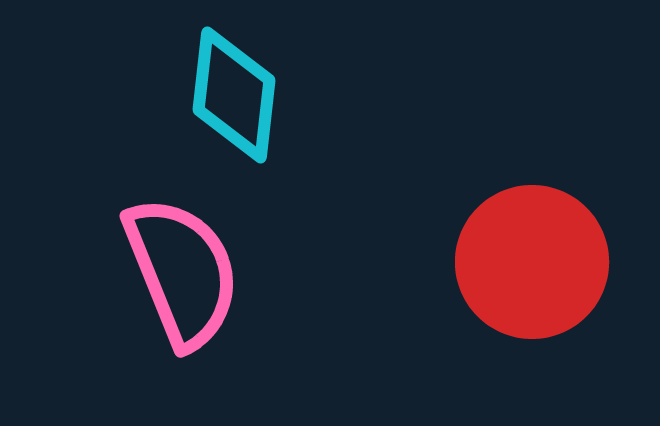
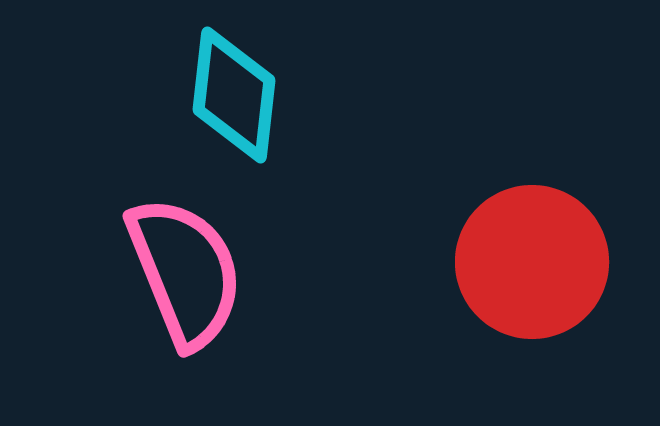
pink semicircle: moved 3 px right
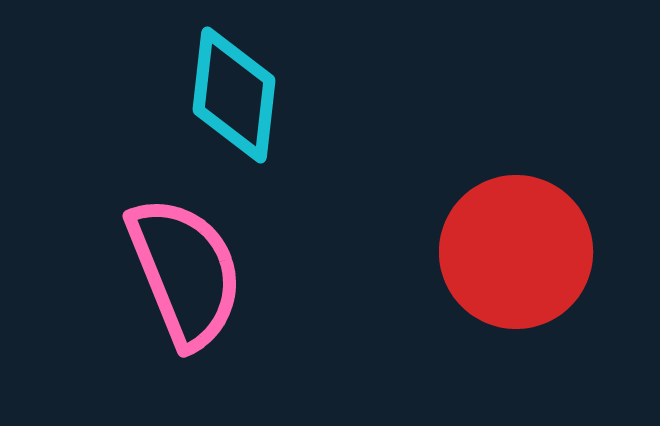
red circle: moved 16 px left, 10 px up
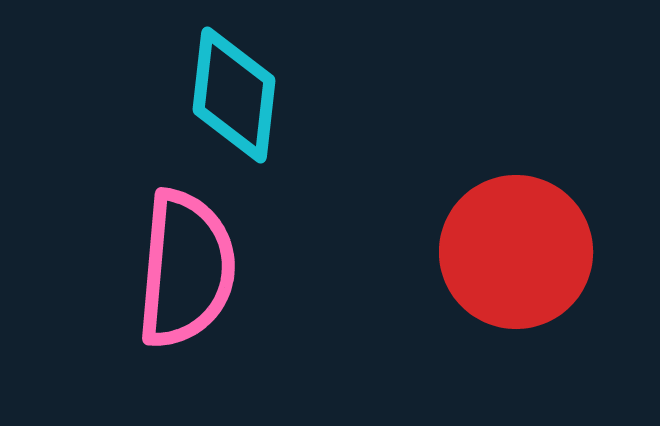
pink semicircle: moved 1 px right, 3 px up; rotated 27 degrees clockwise
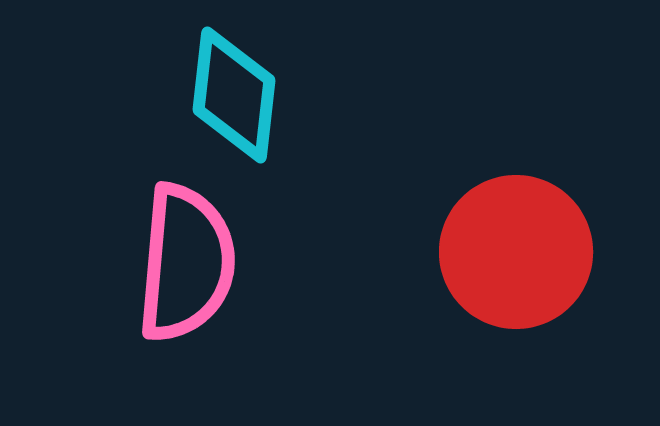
pink semicircle: moved 6 px up
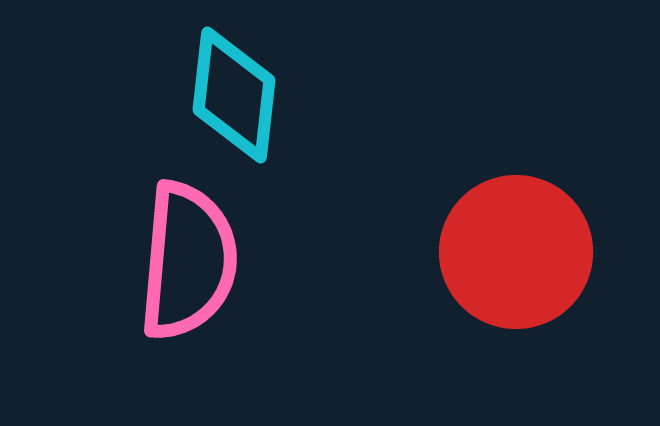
pink semicircle: moved 2 px right, 2 px up
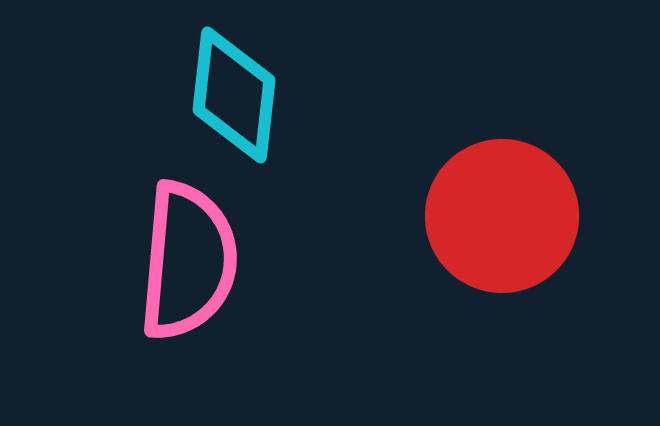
red circle: moved 14 px left, 36 px up
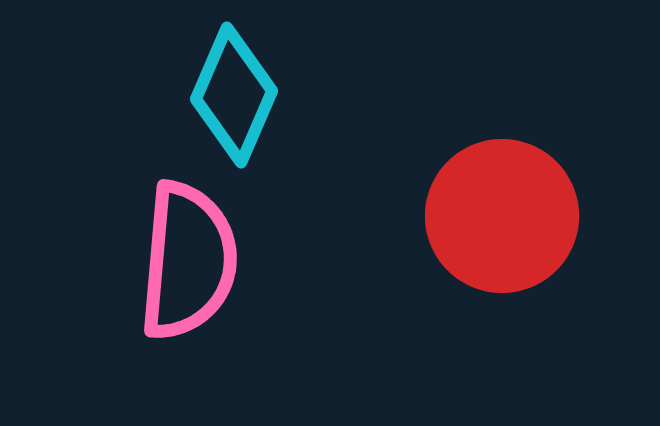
cyan diamond: rotated 17 degrees clockwise
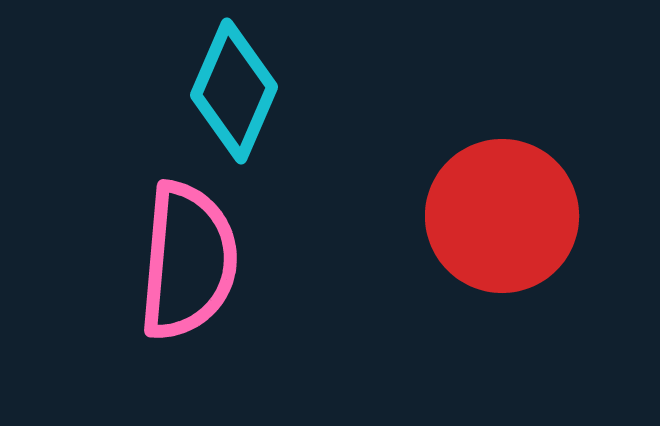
cyan diamond: moved 4 px up
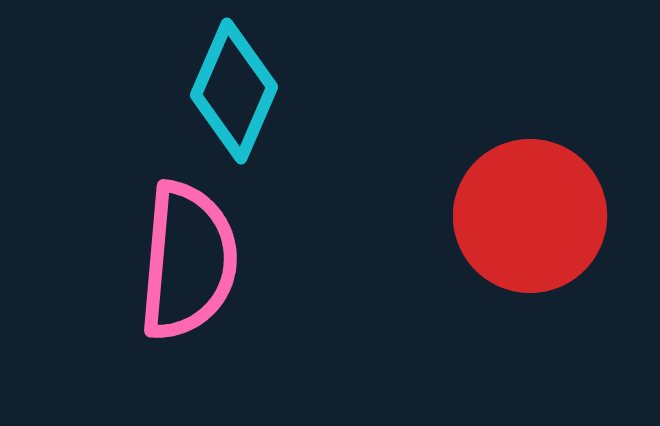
red circle: moved 28 px right
